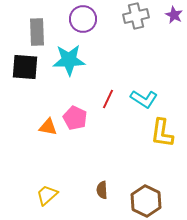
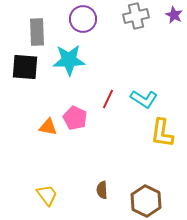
yellow trapezoid: rotated 95 degrees clockwise
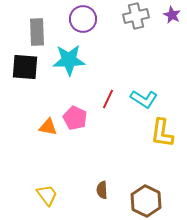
purple star: moved 2 px left
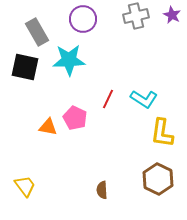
gray rectangle: rotated 28 degrees counterclockwise
black square: rotated 8 degrees clockwise
yellow trapezoid: moved 22 px left, 9 px up
brown hexagon: moved 12 px right, 22 px up
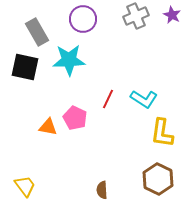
gray cross: rotated 10 degrees counterclockwise
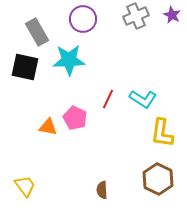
cyan L-shape: moved 1 px left
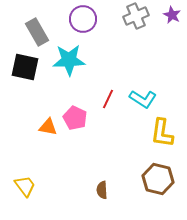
brown hexagon: rotated 12 degrees counterclockwise
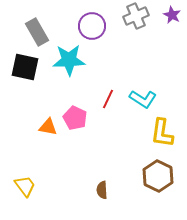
purple circle: moved 9 px right, 7 px down
brown hexagon: moved 3 px up; rotated 12 degrees clockwise
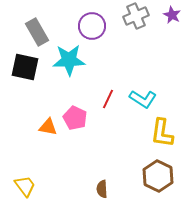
brown semicircle: moved 1 px up
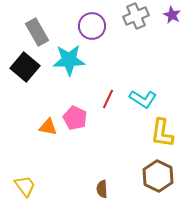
black square: rotated 28 degrees clockwise
